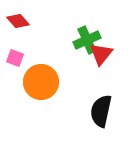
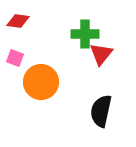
red diamond: rotated 40 degrees counterclockwise
green cross: moved 2 px left, 6 px up; rotated 24 degrees clockwise
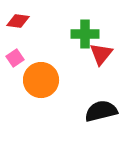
pink square: rotated 36 degrees clockwise
orange circle: moved 2 px up
black semicircle: rotated 64 degrees clockwise
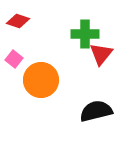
red diamond: rotated 10 degrees clockwise
pink square: moved 1 px left, 1 px down; rotated 18 degrees counterclockwise
black semicircle: moved 5 px left
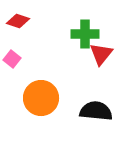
pink square: moved 2 px left
orange circle: moved 18 px down
black semicircle: rotated 20 degrees clockwise
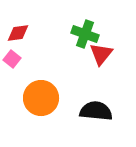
red diamond: moved 12 px down; rotated 25 degrees counterclockwise
green cross: rotated 20 degrees clockwise
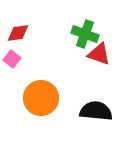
red triangle: moved 2 px left; rotated 50 degrees counterclockwise
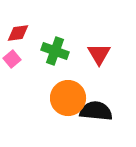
green cross: moved 30 px left, 17 px down
red triangle: rotated 40 degrees clockwise
pink square: rotated 12 degrees clockwise
orange circle: moved 27 px right
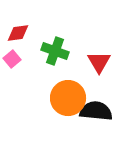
red triangle: moved 8 px down
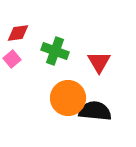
black semicircle: moved 1 px left
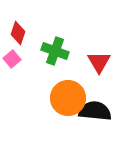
red diamond: rotated 65 degrees counterclockwise
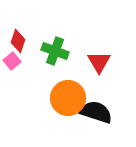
red diamond: moved 8 px down
pink square: moved 2 px down
black semicircle: moved 1 px right, 1 px down; rotated 12 degrees clockwise
